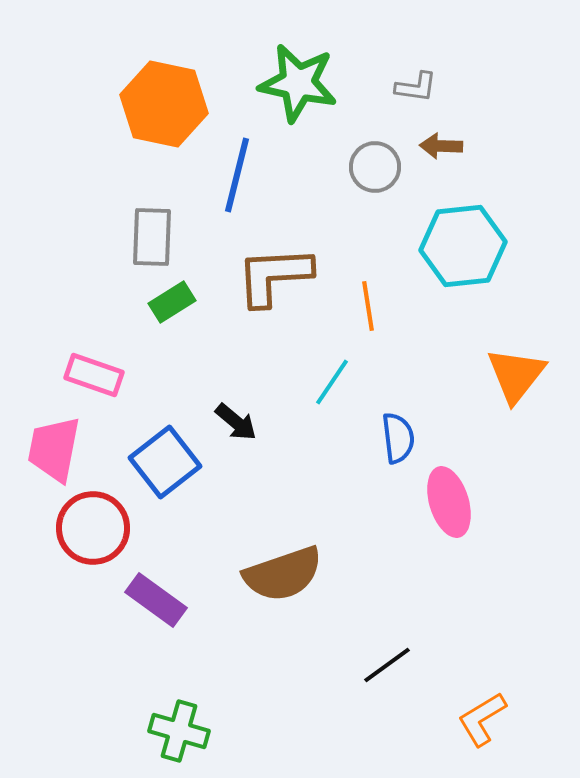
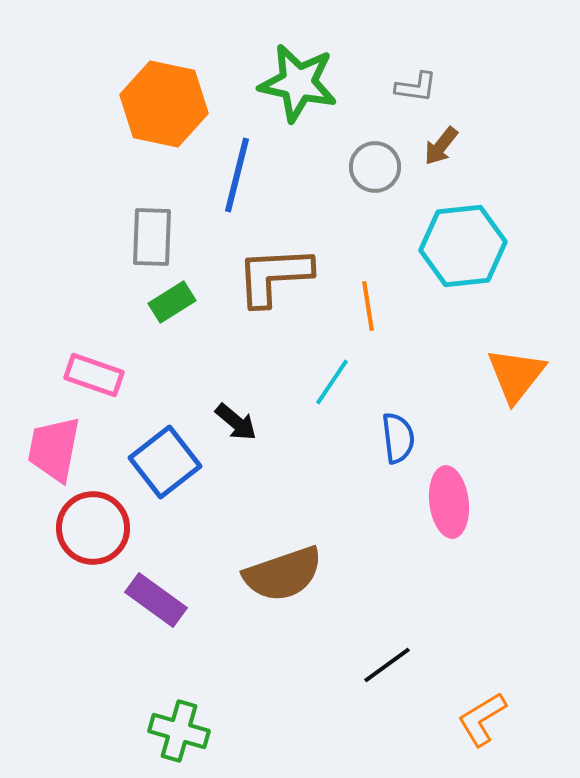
brown arrow: rotated 54 degrees counterclockwise
pink ellipse: rotated 10 degrees clockwise
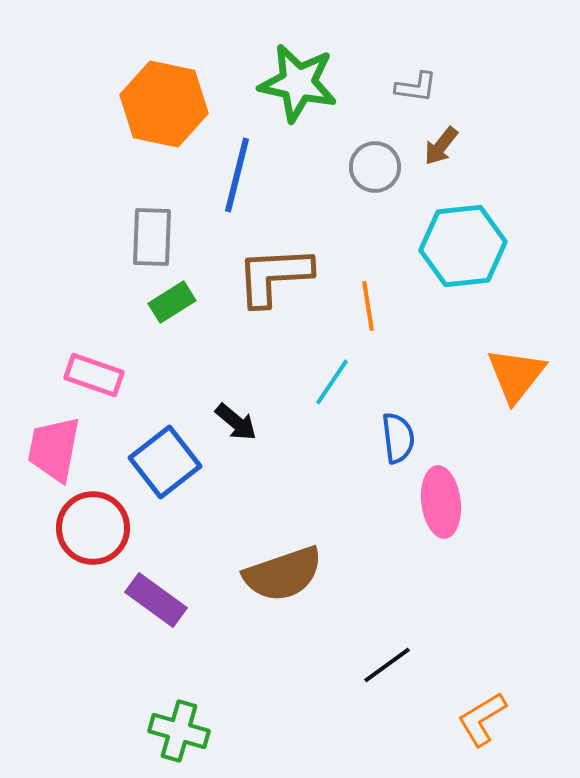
pink ellipse: moved 8 px left
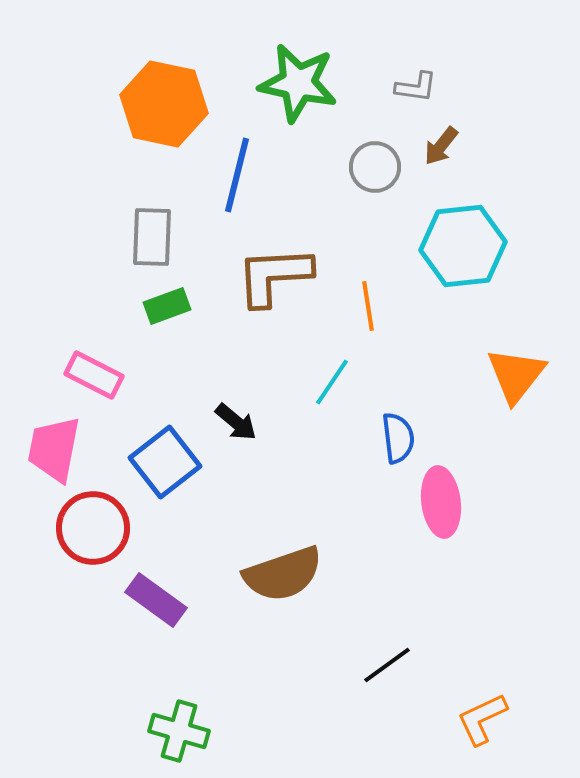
green rectangle: moved 5 px left, 4 px down; rotated 12 degrees clockwise
pink rectangle: rotated 8 degrees clockwise
orange L-shape: rotated 6 degrees clockwise
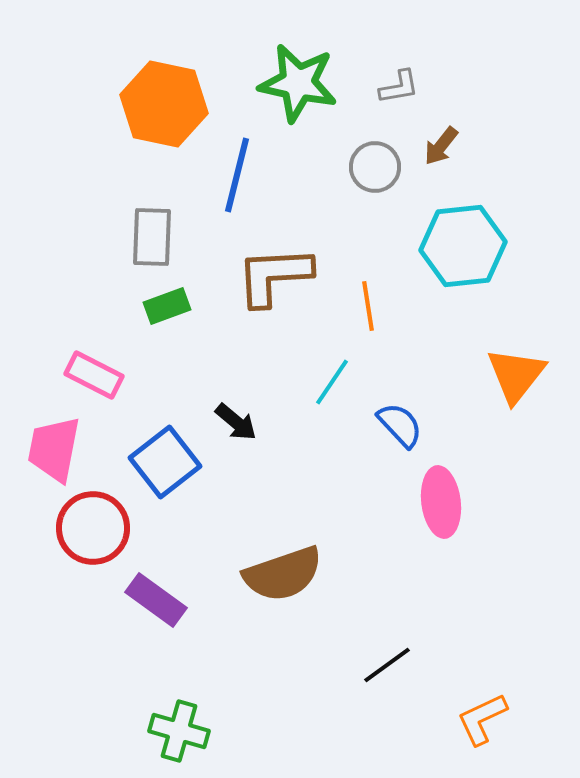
gray L-shape: moved 17 px left; rotated 18 degrees counterclockwise
blue semicircle: moved 2 px right, 13 px up; rotated 36 degrees counterclockwise
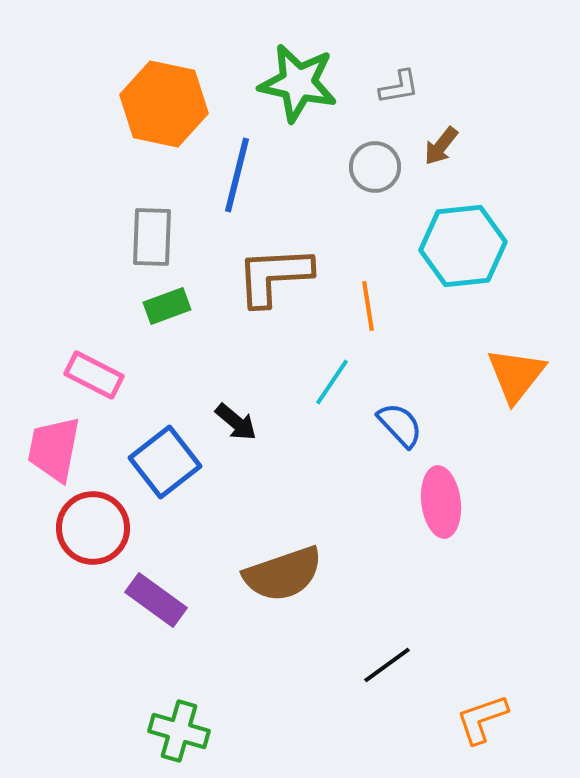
orange L-shape: rotated 6 degrees clockwise
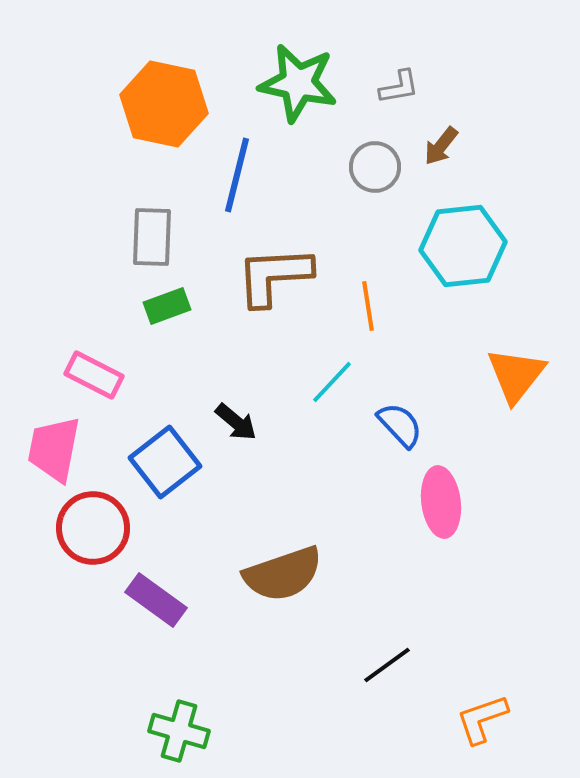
cyan line: rotated 9 degrees clockwise
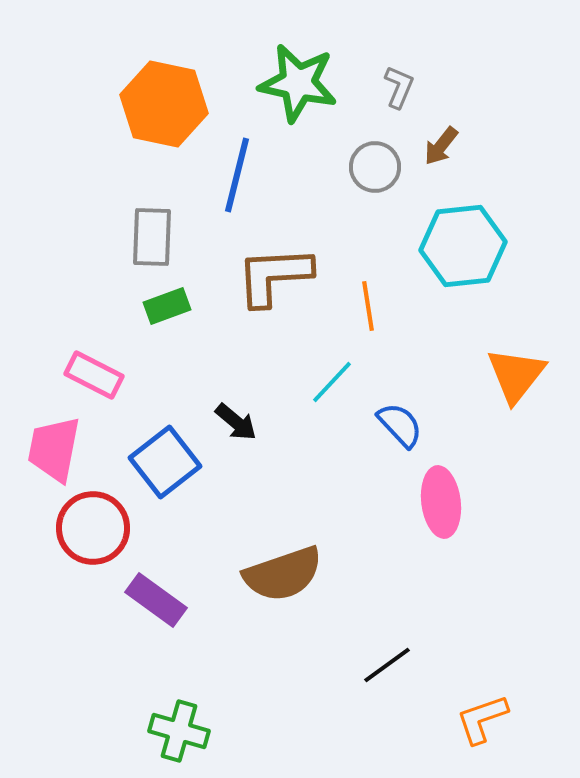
gray L-shape: rotated 57 degrees counterclockwise
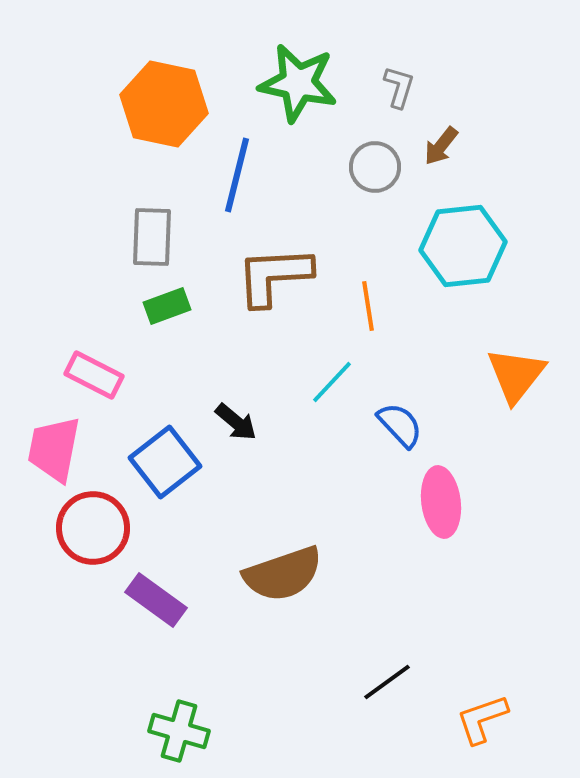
gray L-shape: rotated 6 degrees counterclockwise
black line: moved 17 px down
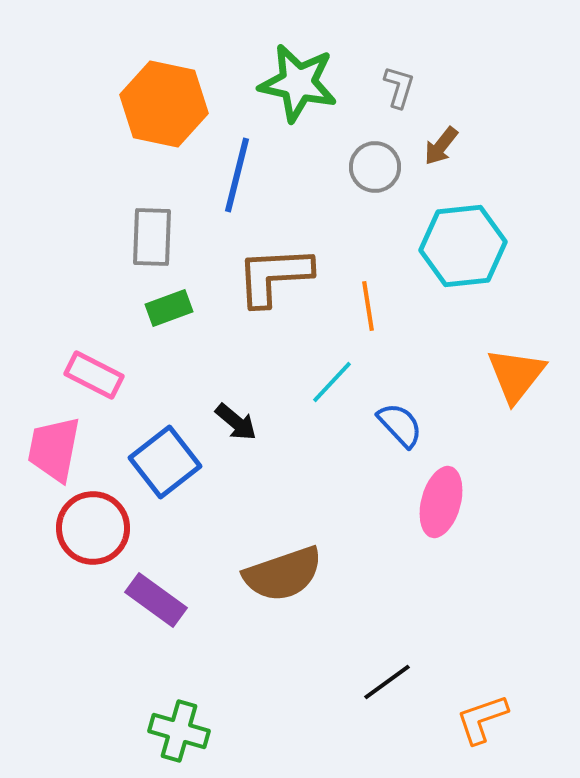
green rectangle: moved 2 px right, 2 px down
pink ellipse: rotated 22 degrees clockwise
